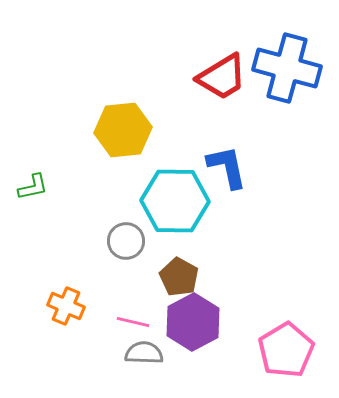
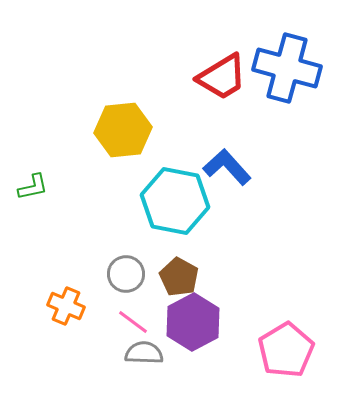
blue L-shape: rotated 30 degrees counterclockwise
cyan hexagon: rotated 10 degrees clockwise
gray circle: moved 33 px down
pink line: rotated 24 degrees clockwise
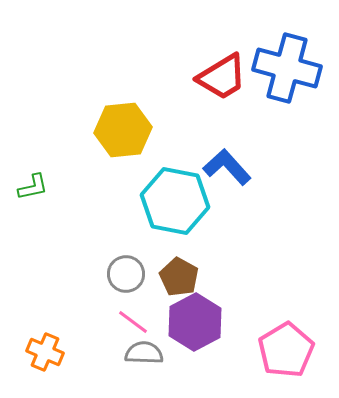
orange cross: moved 21 px left, 46 px down
purple hexagon: moved 2 px right
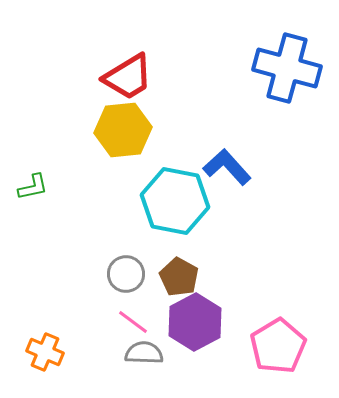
red trapezoid: moved 94 px left
pink pentagon: moved 8 px left, 4 px up
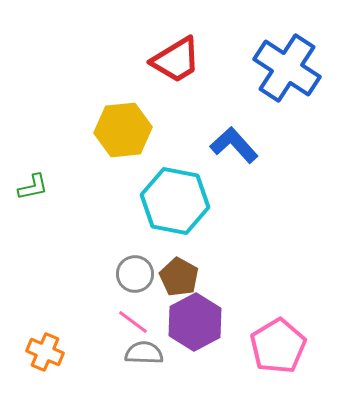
blue cross: rotated 18 degrees clockwise
red trapezoid: moved 48 px right, 17 px up
blue L-shape: moved 7 px right, 22 px up
gray circle: moved 9 px right
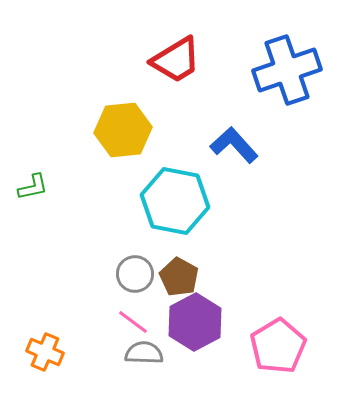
blue cross: moved 2 px down; rotated 38 degrees clockwise
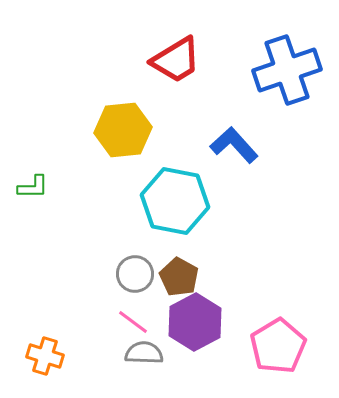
green L-shape: rotated 12 degrees clockwise
orange cross: moved 4 px down; rotated 6 degrees counterclockwise
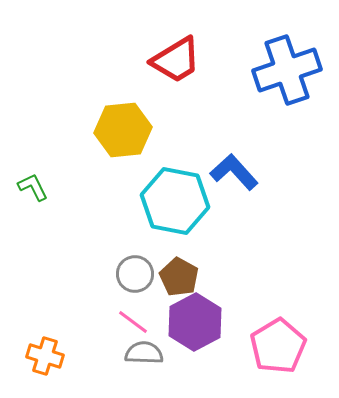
blue L-shape: moved 27 px down
green L-shape: rotated 116 degrees counterclockwise
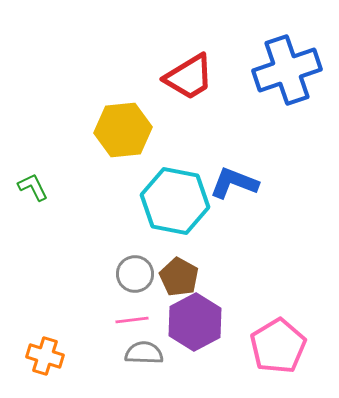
red trapezoid: moved 13 px right, 17 px down
blue L-shape: moved 11 px down; rotated 27 degrees counterclockwise
pink line: moved 1 px left, 2 px up; rotated 44 degrees counterclockwise
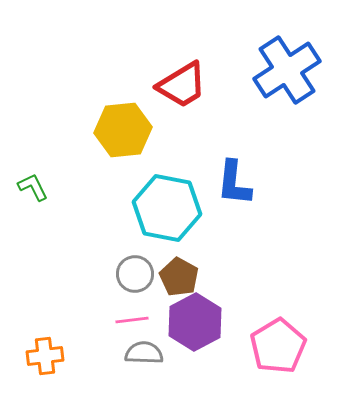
blue cross: rotated 14 degrees counterclockwise
red trapezoid: moved 7 px left, 8 px down
blue L-shape: rotated 105 degrees counterclockwise
cyan hexagon: moved 8 px left, 7 px down
orange cross: rotated 24 degrees counterclockwise
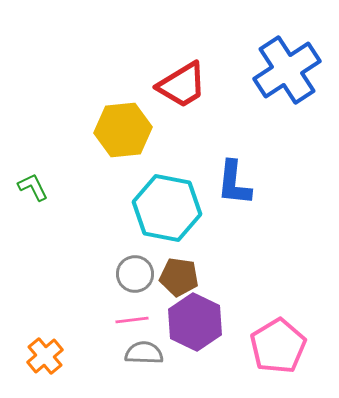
brown pentagon: rotated 21 degrees counterclockwise
purple hexagon: rotated 6 degrees counterclockwise
orange cross: rotated 33 degrees counterclockwise
